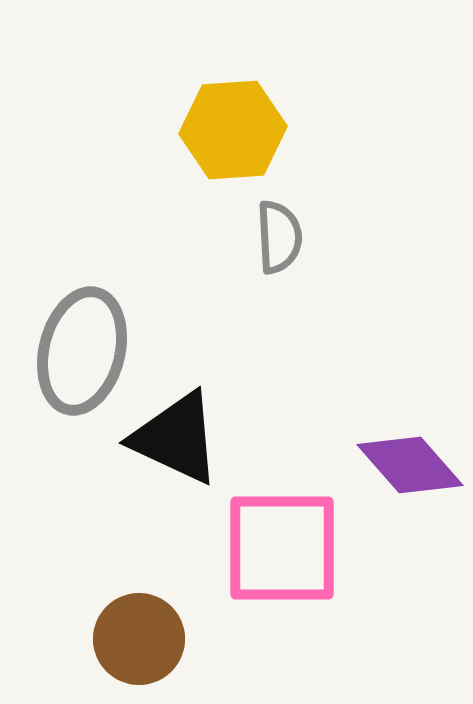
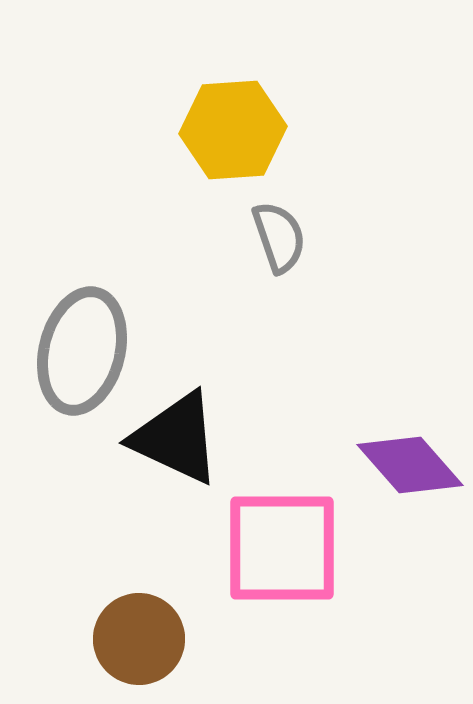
gray semicircle: rotated 16 degrees counterclockwise
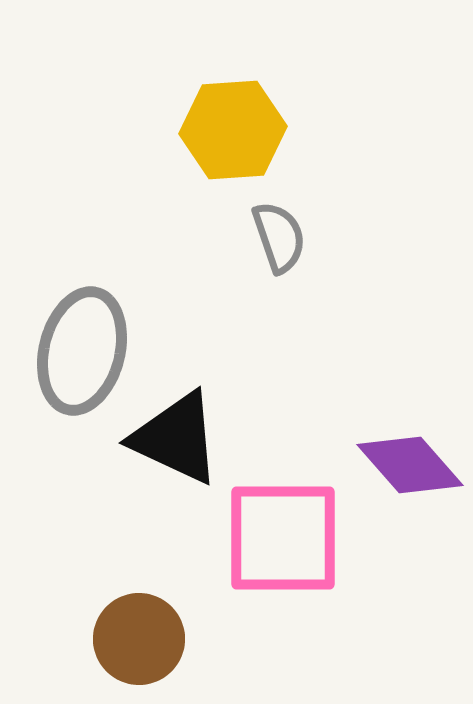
pink square: moved 1 px right, 10 px up
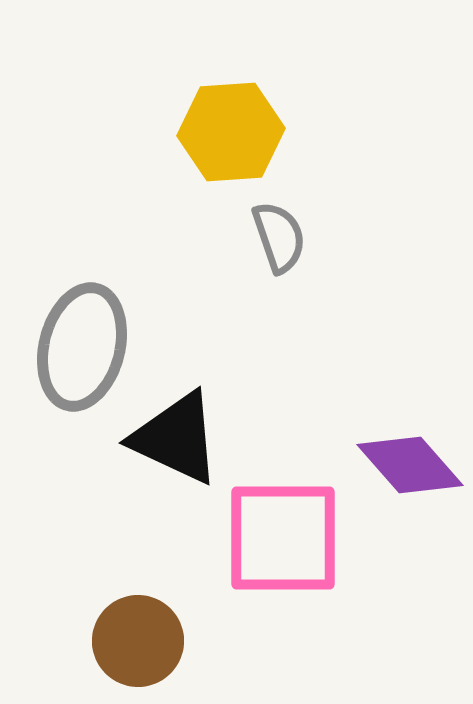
yellow hexagon: moved 2 px left, 2 px down
gray ellipse: moved 4 px up
brown circle: moved 1 px left, 2 px down
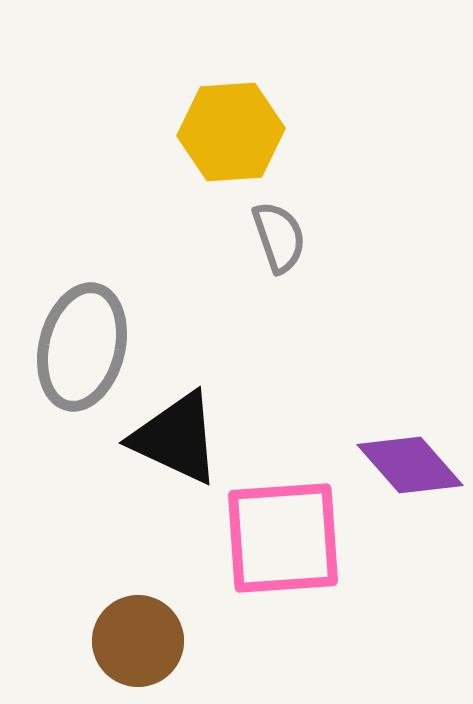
pink square: rotated 4 degrees counterclockwise
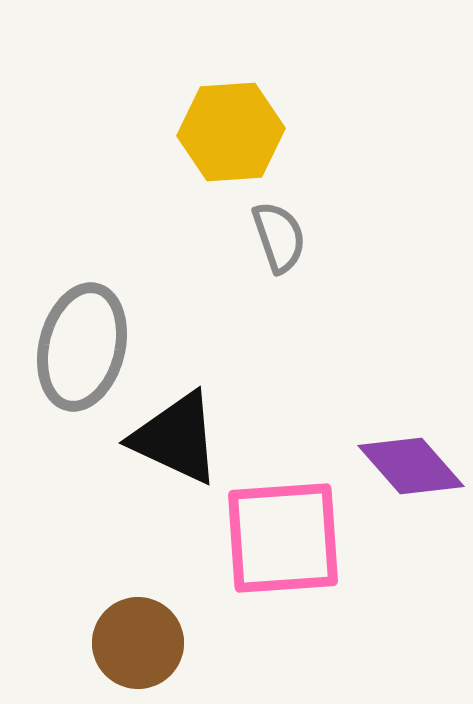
purple diamond: moved 1 px right, 1 px down
brown circle: moved 2 px down
